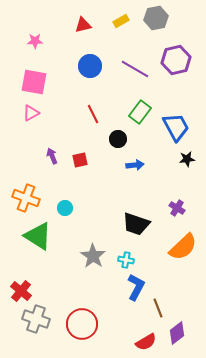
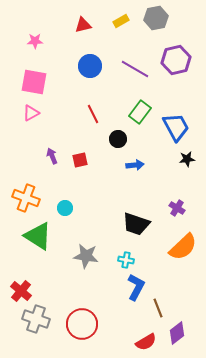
gray star: moved 7 px left; rotated 25 degrees counterclockwise
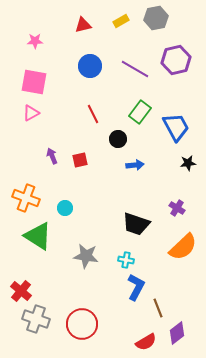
black star: moved 1 px right, 4 px down
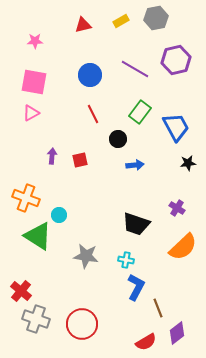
blue circle: moved 9 px down
purple arrow: rotated 28 degrees clockwise
cyan circle: moved 6 px left, 7 px down
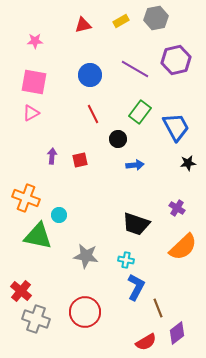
green triangle: rotated 20 degrees counterclockwise
red circle: moved 3 px right, 12 px up
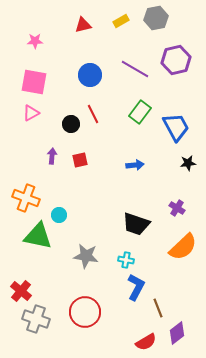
black circle: moved 47 px left, 15 px up
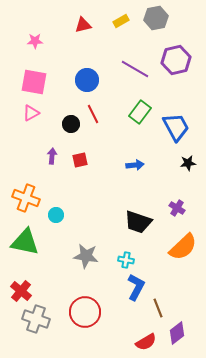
blue circle: moved 3 px left, 5 px down
cyan circle: moved 3 px left
black trapezoid: moved 2 px right, 2 px up
green triangle: moved 13 px left, 6 px down
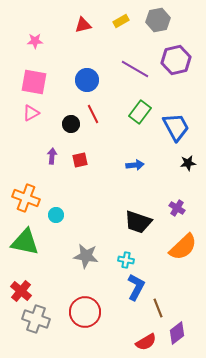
gray hexagon: moved 2 px right, 2 px down
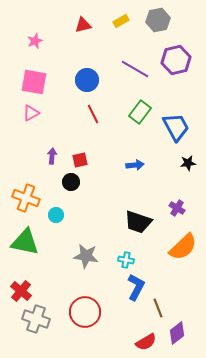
pink star: rotated 21 degrees counterclockwise
black circle: moved 58 px down
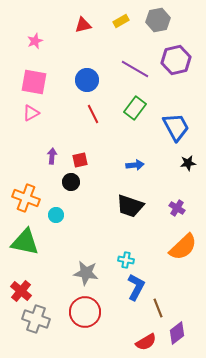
green rectangle: moved 5 px left, 4 px up
black trapezoid: moved 8 px left, 16 px up
gray star: moved 17 px down
